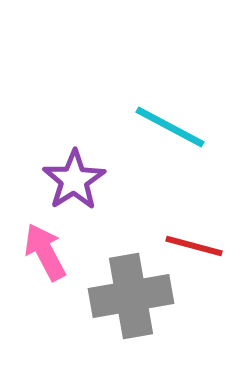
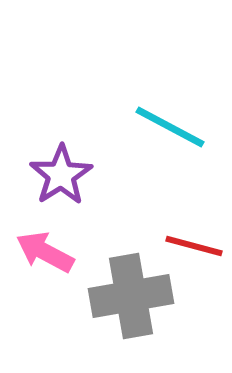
purple star: moved 13 px left, 5 px up
pink arrow: rotated 34 degrees counterclockwise
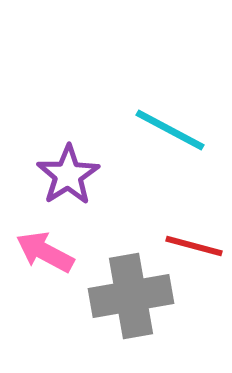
cyan line: moved 3 px down
purple star: moved 7 px right
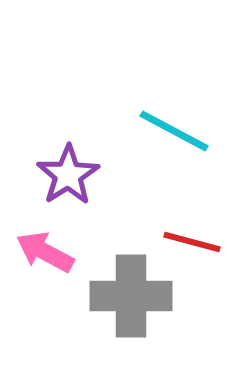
cyan line: moved 4 px right, 1 px down
red line: moved 2 px left, 4 px up
gray cross: rotated 10 degrees clockwise
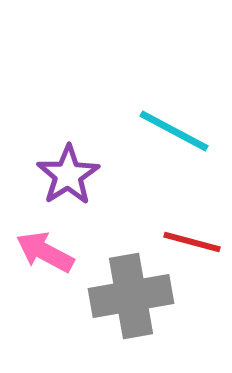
gray cross: rotated 10 degrees counterclockwise
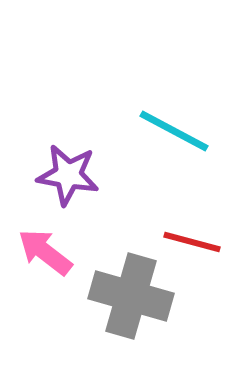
purple star: rotated 30 degrees counterclockwise
pink arrow: rotated 10 degrees clockwise
gray cross: rotated 26 degrees clockwise
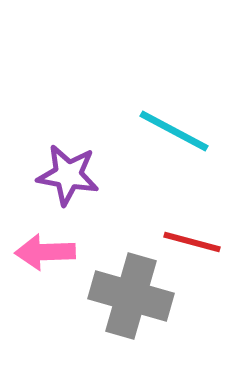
pink arrow: rotated 40 degrees counterclockwise
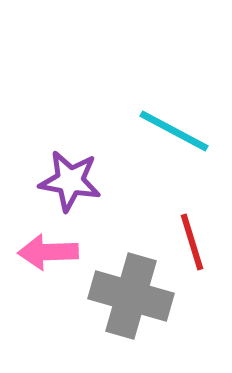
purple star: moved 2 px right, 6 px down
red line: rotated 58 degrees clockwise
pink arrow: moved 3 px right
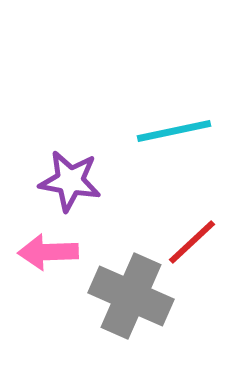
cyan line: rotated 40 degrees counterclockwise
red line: rotated 64 degrees clockwise
gray cross: rotated 8 degrees clockwise
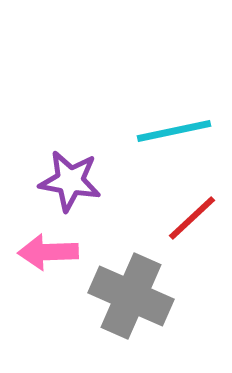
red line: moved 24 px up
